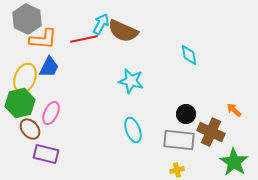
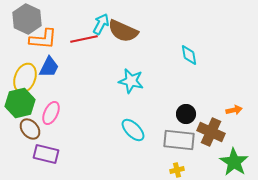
orange arrow: rotated 126 degrees clockwise
cyan ellipse: rotated 25 degrees counterclockwise
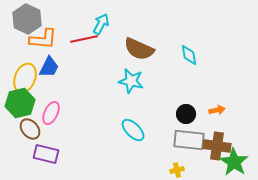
brown semicircle: moved 16 px right, 18 px down
orange arrow: moved 17 px left
brown cross: moved 6 px right, 14 px down; rotated 16 degrees counterclockwise
gray rectangle: moved 10 px right
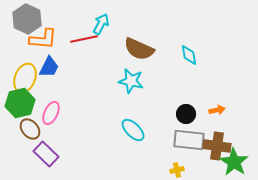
purple rectangle: rotated 30 degrees clockwise
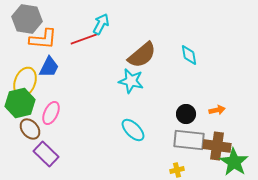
gray hexagon: rotated 16 degrees counterclockwise
red line: rotated 8 degrees counterclockwise
brown semicircle: moved 3 px right, 6 px down; rotated 64 degrees counterclockwise
yellow ellipse: moved 4 px down
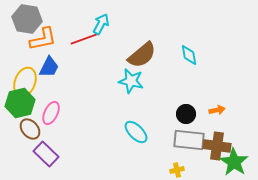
orange L-shape: rotated 16 degrees counterclockwise
cyan ellipse: moved 3 px right, 2 px down
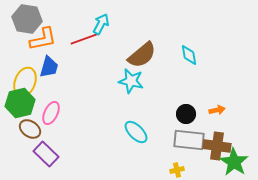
blue trapezoid: rotated 10 degrees counterclockwise
brown ellipse: rotated 15 degrees counterclockwise
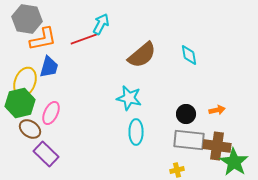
cyan star: moved 2 px left, 17 px down
cyan ellipse: rotated 45 degrees clockwise
